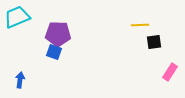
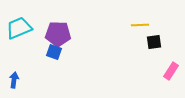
cyan trapezoid: moved 2 px right, 11 px down
pink rectangle: moved 1 px right, 1 px up
blue arrow: moved 6 px left
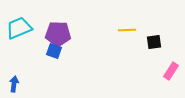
yellow line: moved 13 px left, 5 px down
blue square: moved 1 px up
blue arrow: moved 4 px down
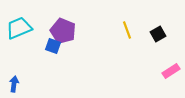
yellow line: rotated 72 degrees clockwise
purple pentagon: moved 5 px right, 3 px up; rotated 20 degrees clockwise
black square: moved 4 px right, 8 px up; rotated 21 degrees counterclockwise
blue square: moved 1 px left, 5 px up
pink rectangle: rotated 24 degrees clockwise
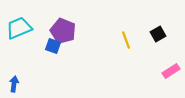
yellow line: moved 1 px left, 10 px down
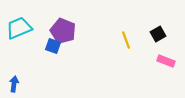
pink rectangle: moved 5 px left, 10 px up; rotated 54 degrees clockwise
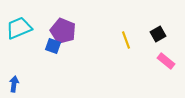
pink rectangle: rotated 18 degrees clockwise
